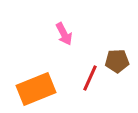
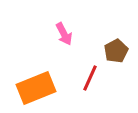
brown pentagon: moved 1 px left, 10 px up; rotated 25 degrees counterclockwise
orange rectangle: moved 1 px up
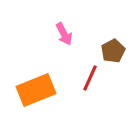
brown pentagon: moved 3 px left
orange rectangle: moved 2 px down
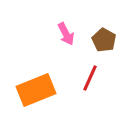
pink arrow: moved 2 px right
brown pentagon: moved 9 px left, 11 px up; rotated 15 degrees counterclockwise
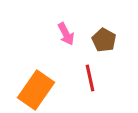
red line: rotated 36 degrees counterclockwise
orange rectangle: rotated 33 degrees counterclockwise
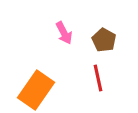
pink arrow: moved 2 px left, 1 px up
red line: moved 8 px right
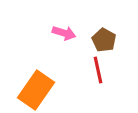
pink arrow: rotated 45 degrees counterclockwise
red line: moved 8 px up
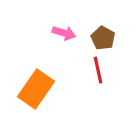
brown pentagon: moved 1 px left, 2 px up
orange rectangle: moved 1 px up
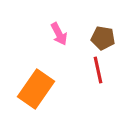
pink arrow: moved 5 px left, 1 px down; rotated 45 degrees clockwise
brown pentagon: rotated 20 degrees counterclockwise
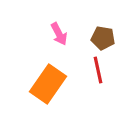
orange rectangle: moved 12 px right, 5 px up
